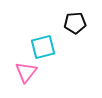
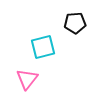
pink triangle: moved 1 px right, 7 px down
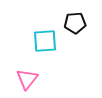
cyan square: moved 2 px right, 6 px up; rotated 10 degrees clockwise
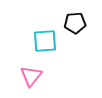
pink triangle: moved 4 px right, 3 px up
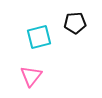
cyan square: moved 6 px left, 4 px up; rotated 10 degrees counterclockwise
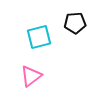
pink triangle: rotated 15 degrees clockwise
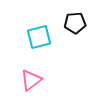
pink triangle: moved 4 px down
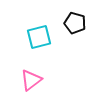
black pentagon: rotated 20 degrees clockwise
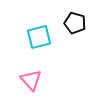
pink triangle: rotated 35 degrees counterclockwise
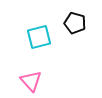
pink triangle: moved 1 px down
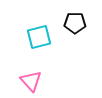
black pentagon: rotated 15 degrees counterclockwise
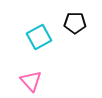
cyan square: rotated 15 degrees counterclockwise
